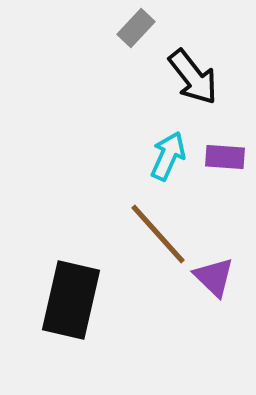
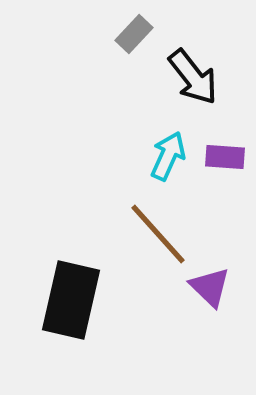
gray rectangle: moved 2 px left, 6 px down
purple triangle: moved 4 px left, 10 px down
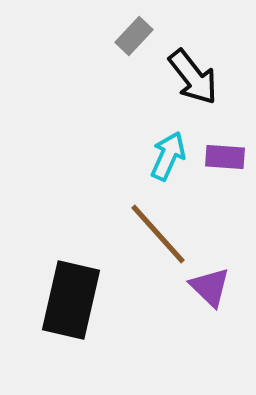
gray rectangle: moved 2 px down
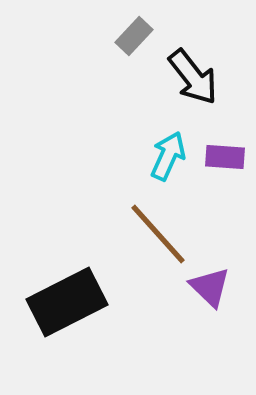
black rectangle: moved 4 px left, 2 px down; rotated 50 degrees clockwise
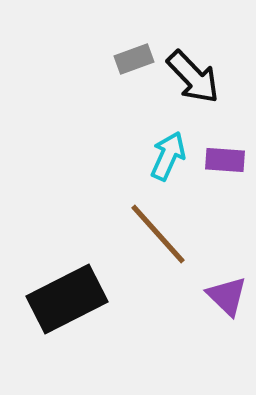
gray rectangle: moved 23 px down; rotated 27 degrees clockwise
black arrow: rotated 6 degrees counterclockwise
purple rectangle: moved 3 px down
purple triangle: moved 17 px right, 9 px down
black rectangle: moved 3 px up
